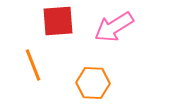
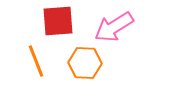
orange line: moved 3 px right, 4 px up
orange hexagon: moved 8 px left, 20 px up
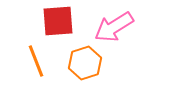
orange hexagon: rotated 20 degrees counterclockwise
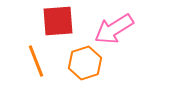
pink arrow: moved 2 px down
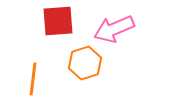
pink arrow: rotated 9 degrees clockwise
orange line: moved 3 px left, 18 px down; rotated 28 degrees clockwise
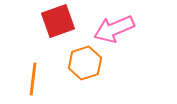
red square: rotated 16 degrees counterclockwise
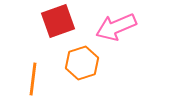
pink arrow: moved 2 px right, 2 px up
orange hexagon: moved 3 px left
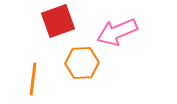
pink arrow: moved 1 px right, 5 px down
orange hexagon: rotated 16 degrees clockwise
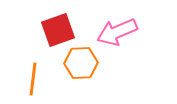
red square: moved 9 px down
orange hexagon: moved 1 px left
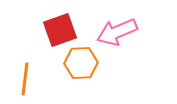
red square: moved 2 px right
orange line: moved 8 px left
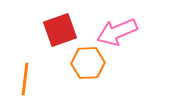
orange hexagon: moved 7 px right
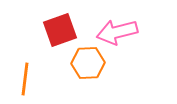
pink arrow: rotated 9 degrees clockwise
